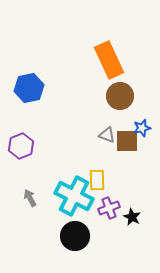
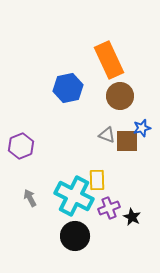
blue hexagon: moved 39 px right
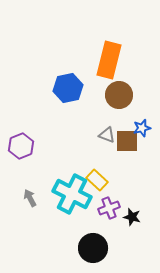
orange rectangle: rotated 39 degrees clockwise
brown circle: moved 1 px left, 1 px up
yellow rectangle: rotated 45 degrees counterclockwise
cyan cross: moved 2 px left, 2 px up
black star: rotated 12 degrees counterclockwise
black circle: moved 18 px right, 12 px down
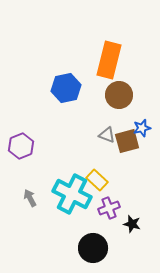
blue hexagon: moved 2 px left
brown square: rotated 15 degrees counterclockwise
black star: moved 7 px down
